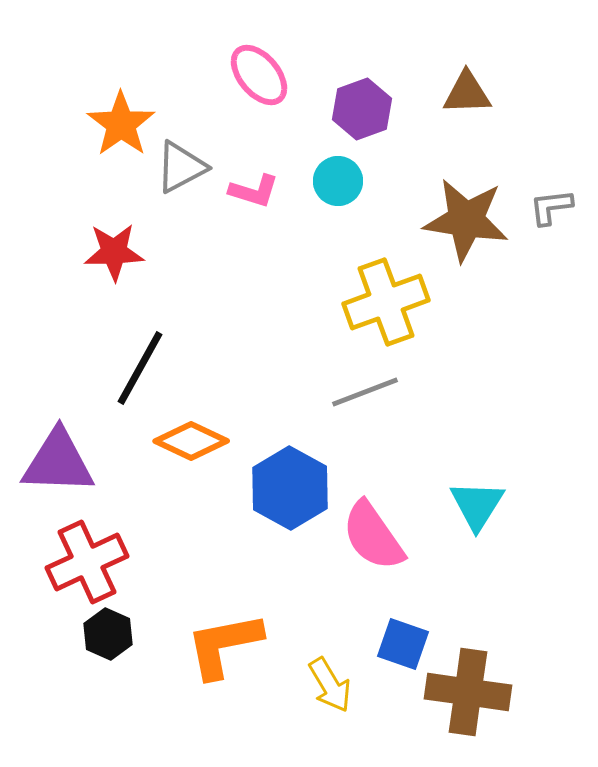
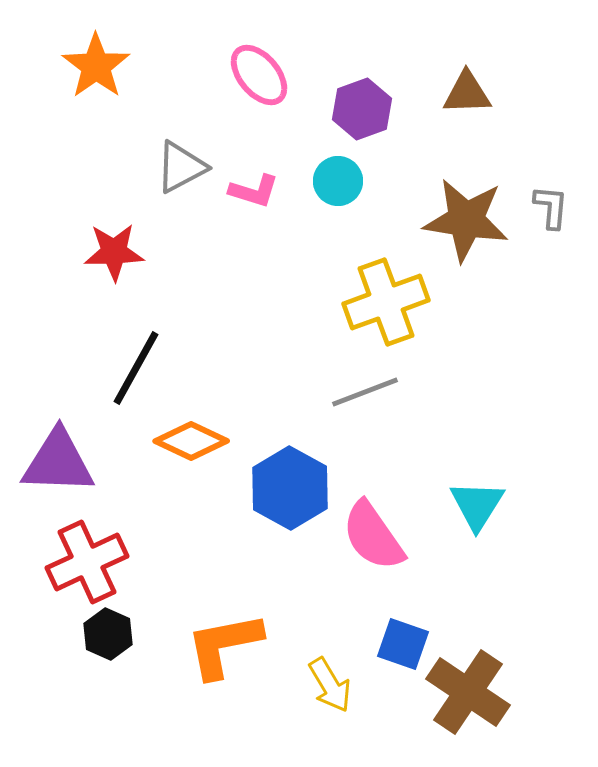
orange star: moved 25 px left, 58 px up
gray L-shape: rotated 102 degrees clockwise
black line: moved 4 px left
brown cross: rotated 26 degrees clockwise
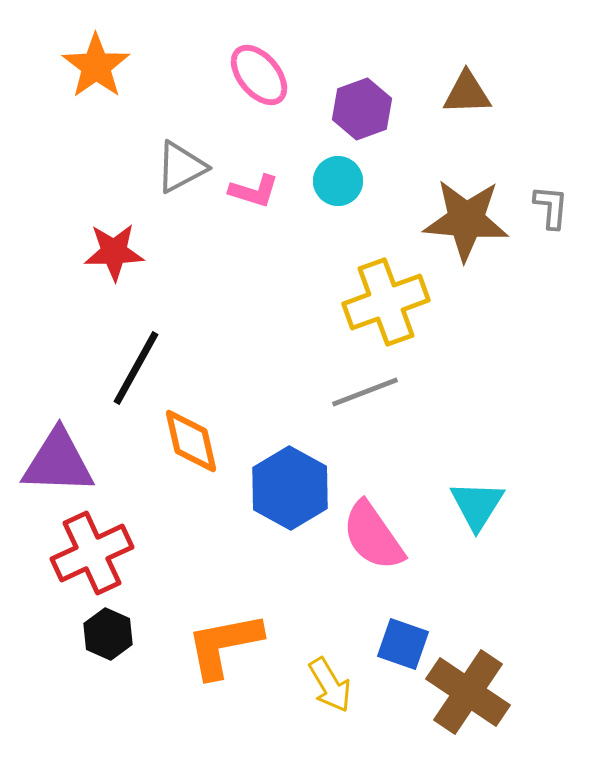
brown star: rotated 4 degrees counterclockwise
orange diamond: rotated 52 degrees clockwise
red cross: moved 5 px right, 9 px up
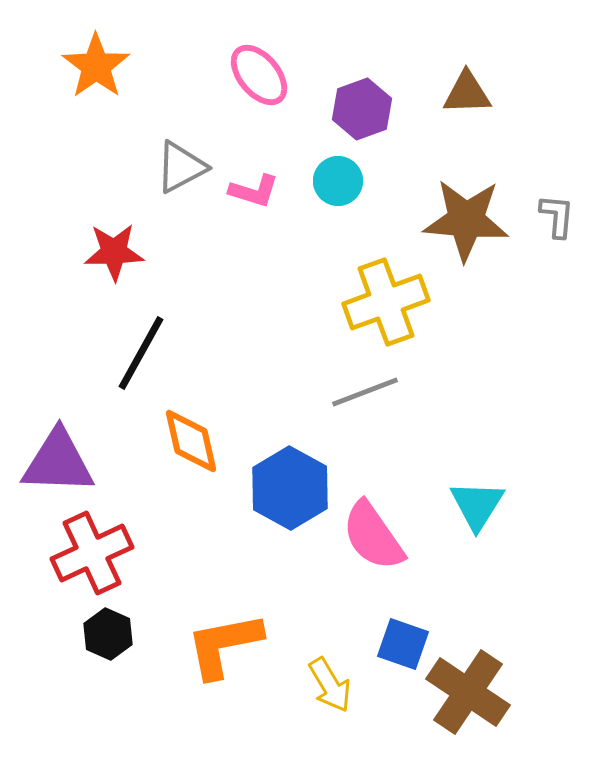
gray L-shape: moved 6 px right, 9 px down
black line: moved 5 px right, 15 px up
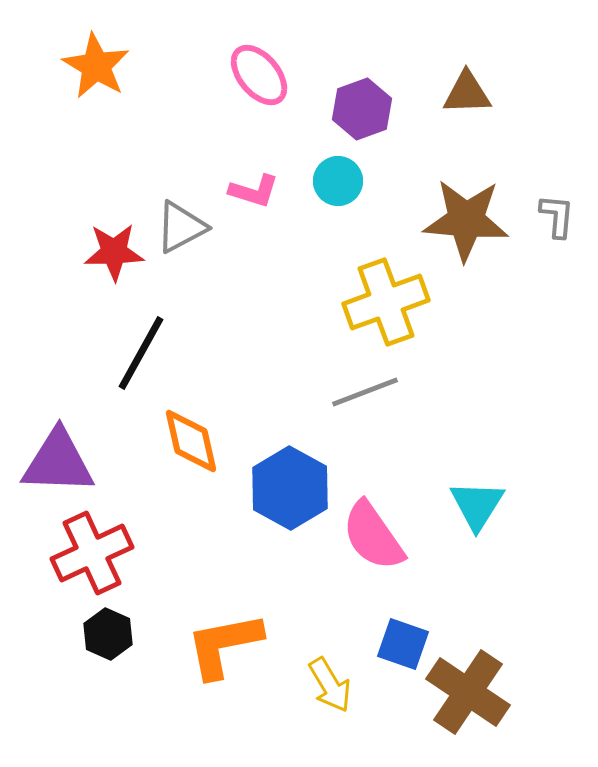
orange star: rotated 6 degrees counterclockwise
gray triangle: moved 60 px down
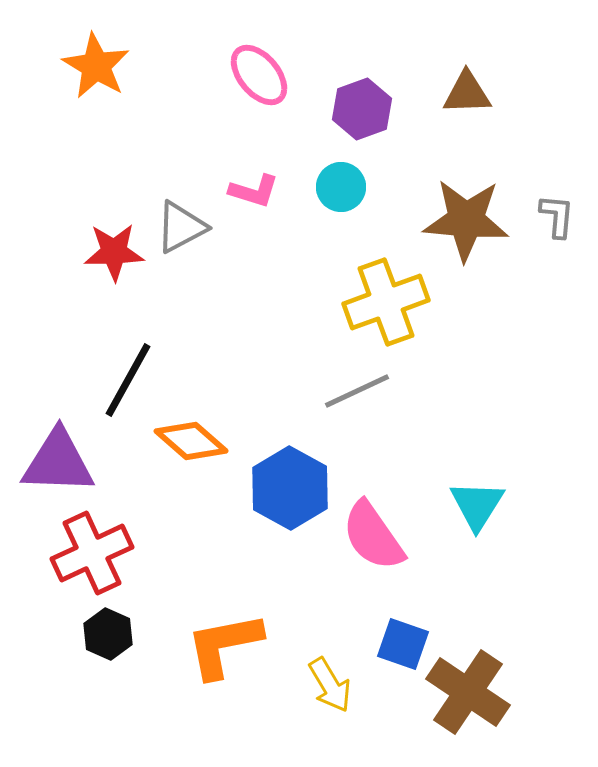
cyan circle: moved 3 px right, 6 px down
black line: moved 13 px left, 27 px down
gray line: moved 8 px left, 1 px up; rotated 4 degrees counterclockwise
orange diamond: rotated 36 degrees counterclockwise
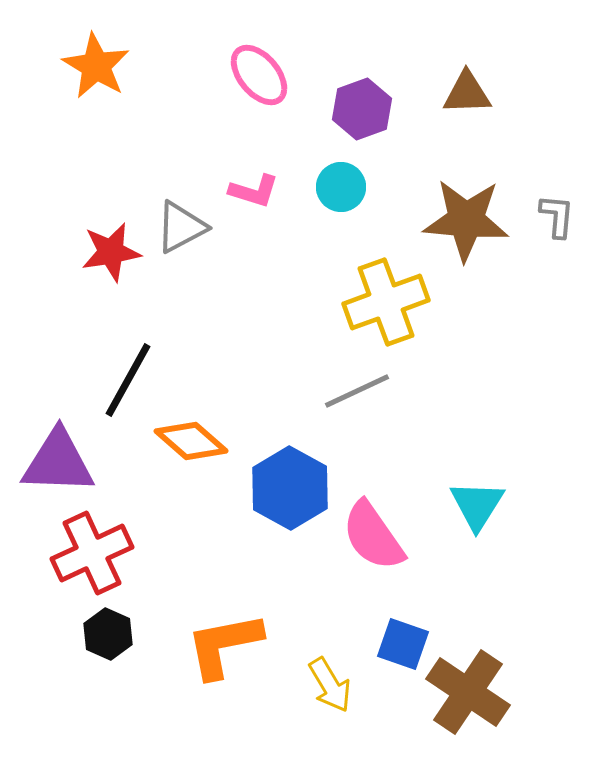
red star: moved 3 px left; rotated 8 degrees counterclockwise
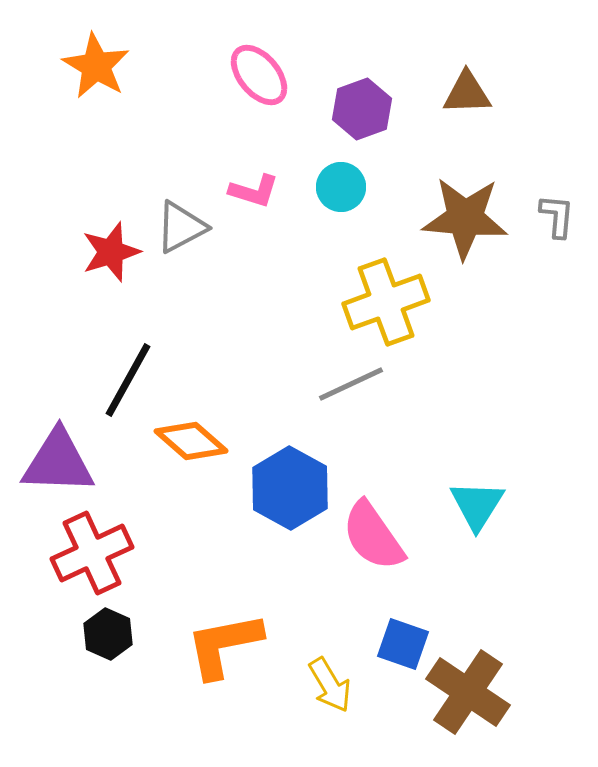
brown star: moved 1 px left, 2 px up
red star: rotated 8 degrees counterclockwise
gray line: moved 6 px left, 7 px up
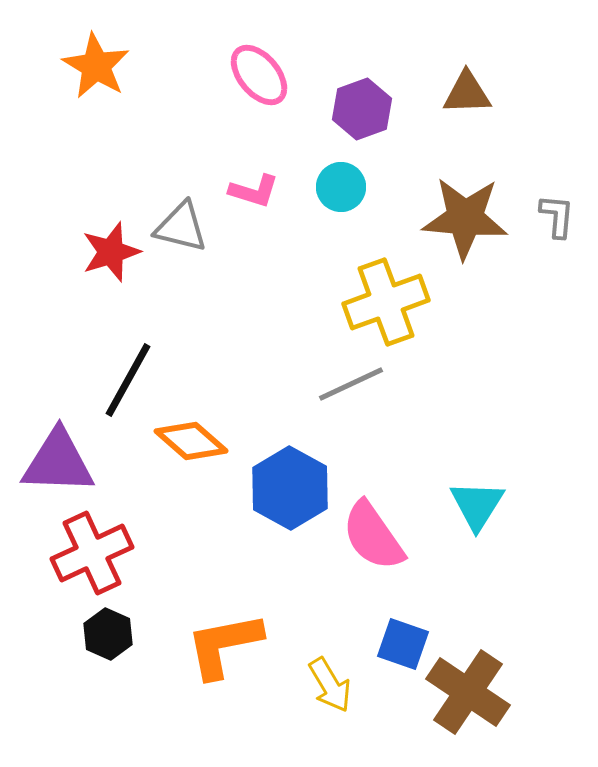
gray triangle: rotated 42 degrees clockwise
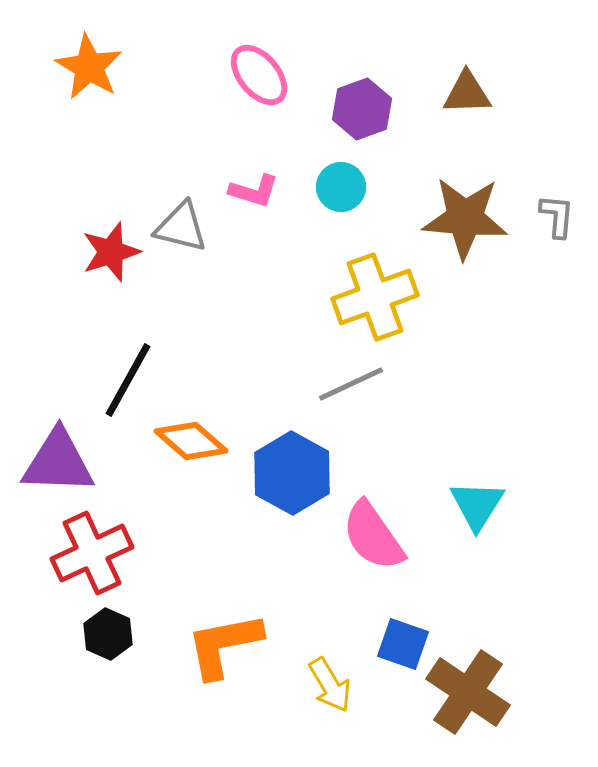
orange star: moved 7 px left, 1 px down
yellow cross: moved 11 px left, 5 px up
blue hexagon: moved 2 px right, 15 px up
